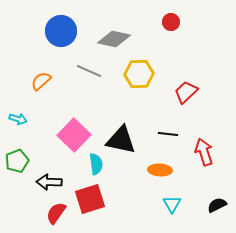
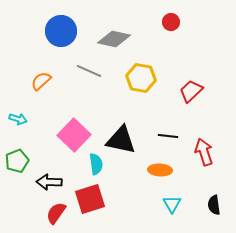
yellow hexagon: moved 2 px right, 4 px down; rotated 12 degrees clockwise
red trapezoid: moved 5 px right, 1 px up
black line: moved 2 px down
black semicircle: moved 3 px left; rotated 72 degrees counterclockwise
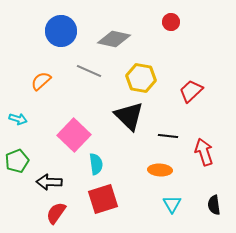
black triangle: moved 8 px right, 24 px up; rotated 32 degrees clockwise
red square: moved 13 px right
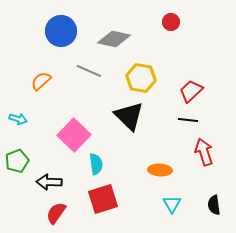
black line: moved 20 px right, 16 px up
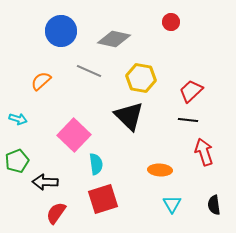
black arrow: moved 4 px left
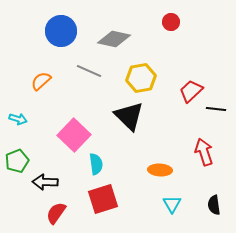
yellow hexagon: rotated 20 degrees counterclockwise
black line: moved 28 px right, 11 px up
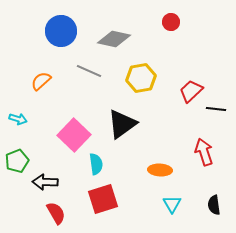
black triangle: moved 7 px left, 8 px down; rotated 40 degrees clockwise
red semicircle: rotated 115 degrees clockwise
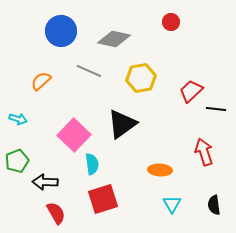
cyan semicircle: moved 4 px left
